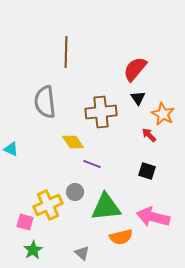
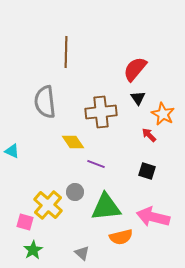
cyan triangle: moved 1 px right, 2 px down
purple line: moved 4 px right
yellow cross: rotated 24 degrees counterclockwise
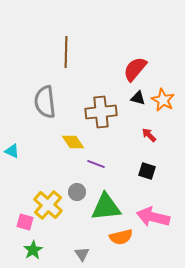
black triangle: rotated 42 degrees counterclockwise
orange star: moved 14 px up
gray circle: moved 2 px right
gray triangle: moved 1 px down; rotated 14 degrees clockwise
